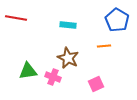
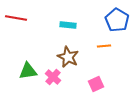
brown star: moved 1 px up
pink cross: rotated 21 degrees clockwise
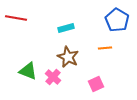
cyan rectangle: moved 2 px left, 3 px down; rotated 21 degrees counterclockwise
orange line: moved 1 px right, 2 px down
green triangle: rotated 30 degrees clockwise
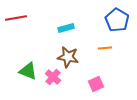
red line: rotated 20 degrees counterclockwise
brown star: rotated 15 degrees counterclockwise
